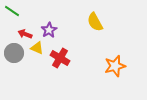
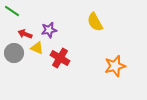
purple star: rotated 21 degrees clockwise
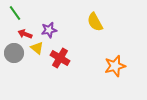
green line: moved 3 px right, 2 px down; rotated 21 degrees clockwise
yellow triangle: rotated 16 degrees clockwise
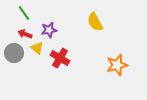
green line: moved 9 px right
orange star: moved 2 px right, 1 px up
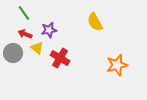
gray circle: moved 1 px left
